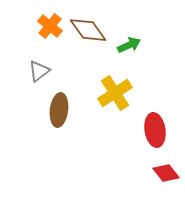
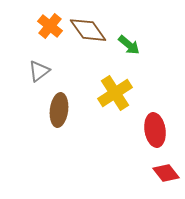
green arrow: rotated 65 degrees clockwise
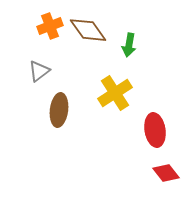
orange cross: rotated 30 degrees clockwise
green arrow: rotated 60 degrees clockwise
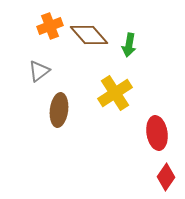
brown diamond: moved 1 px right, 5 px down; rotated 6 degrees counterclockwise
red ellipse: moved 2 px right, 3 px down
red diamond: moved 4 px down; rotated 72 degrees clockwise
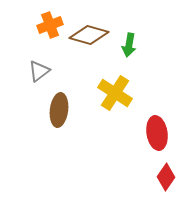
orange cross: moved 1 px up
brown diamond: rotated 33 degrees counterclockwise
yellow cross: rotated 24 degrees counterclockwise
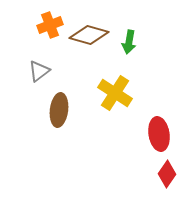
green arrow: moved 3 px up
red ellipse: moved 2 px right, 1 px down
red diamond: moved 1 px right, 3 px up
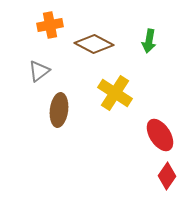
orange cross: rotated 10 degrees clockwise
brown diamond: moved 5 px right, 9 px down; rotated 12 degrees clockwise
green arrow: moved 20 px right, 1 px up
red ellipse: moved 1 px right, 1 px down; rotated 24 degrees counterclockwise
red diamond: moved 2 px down
